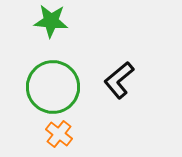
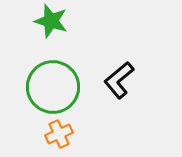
green star: rotated 12 degrees clockwise
orange cross: rotated 28 degrees clockwise
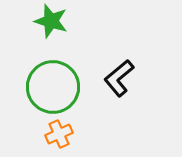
black L-shape: moved 2 px up
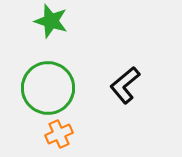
black L-shape: moved 6 px right, 7 px down
green circle: moved 5 px left, 1 px down
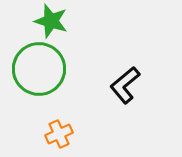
green circle: moved 9 px left, 19 px up
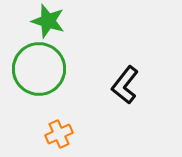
green star: moved 3 px left
black L-shape: rotated 12 degrees counterclockwise
